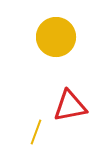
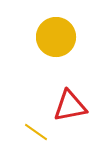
yellow line: rotated 75 degrees counterclockwise
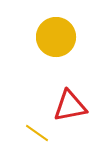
yellow line: moved 1 px right, 1 px down
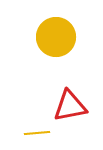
yellow line: rotated 40 degrees counterclockwise
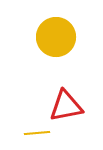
red triangle: moved 4 px left
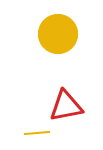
yellow circle: moved 2 px right, 3 px up
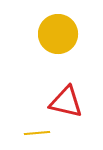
red triangle: moved 4 px up; rotated 24 degrees clockwise
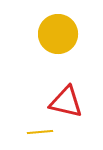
yellow line: moved 3 px right, 1 px up
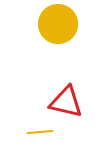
yellow circle: moved 10 px up
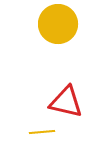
yellow line: moved 2 px right
